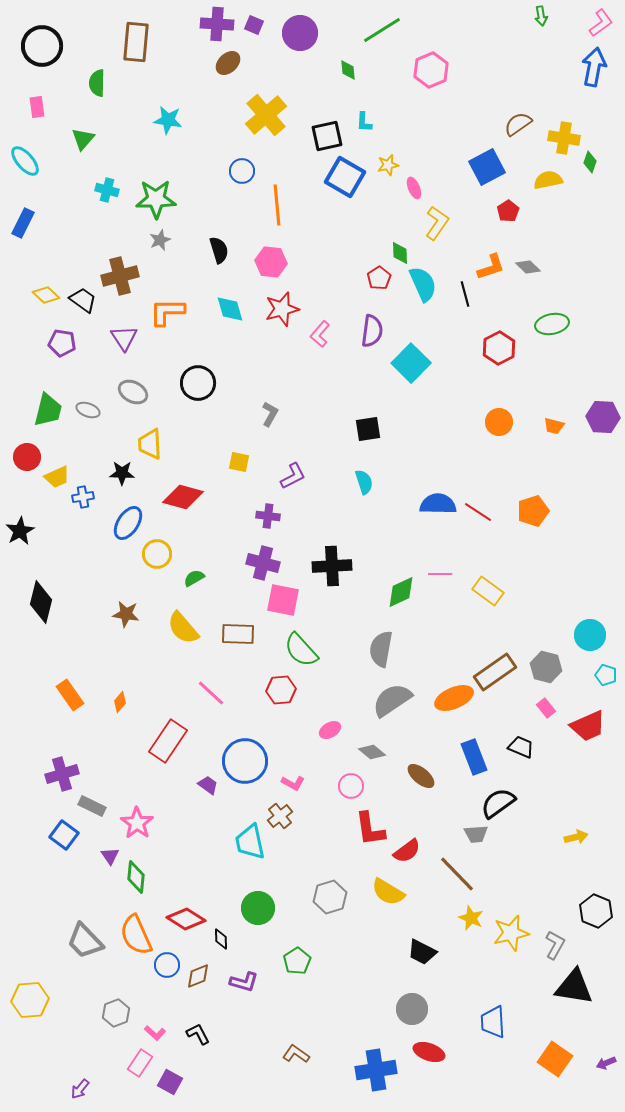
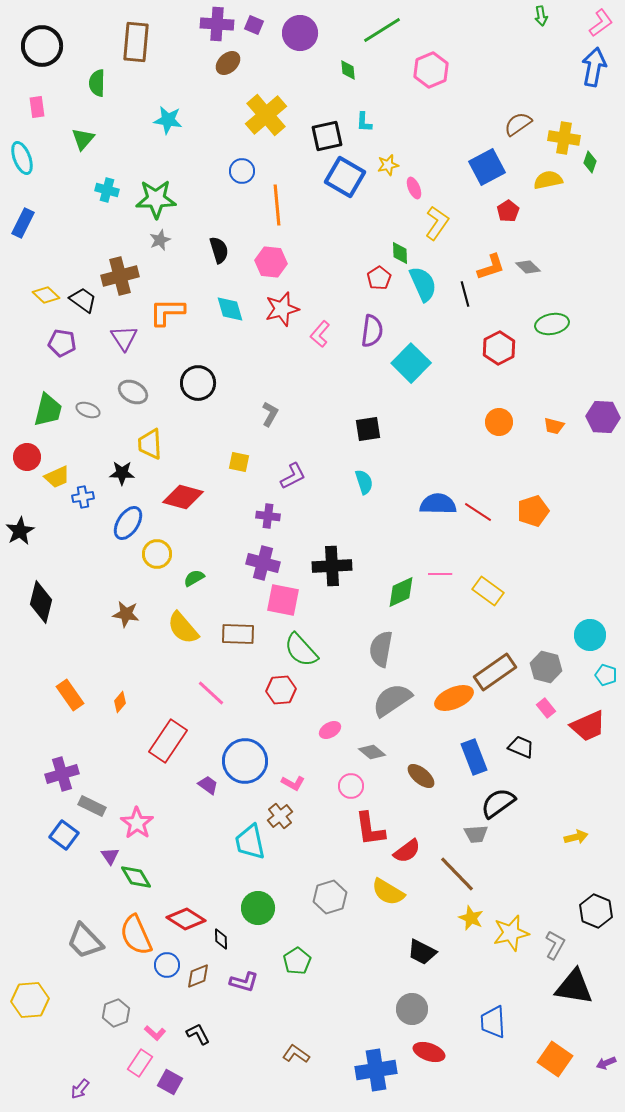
cyan ellipse at (25, 161): moved 3 px left, 3 px up; rotated 20 degrees clockwise
green diamond at (136, 877): rotated 36 degrees counterclockwise
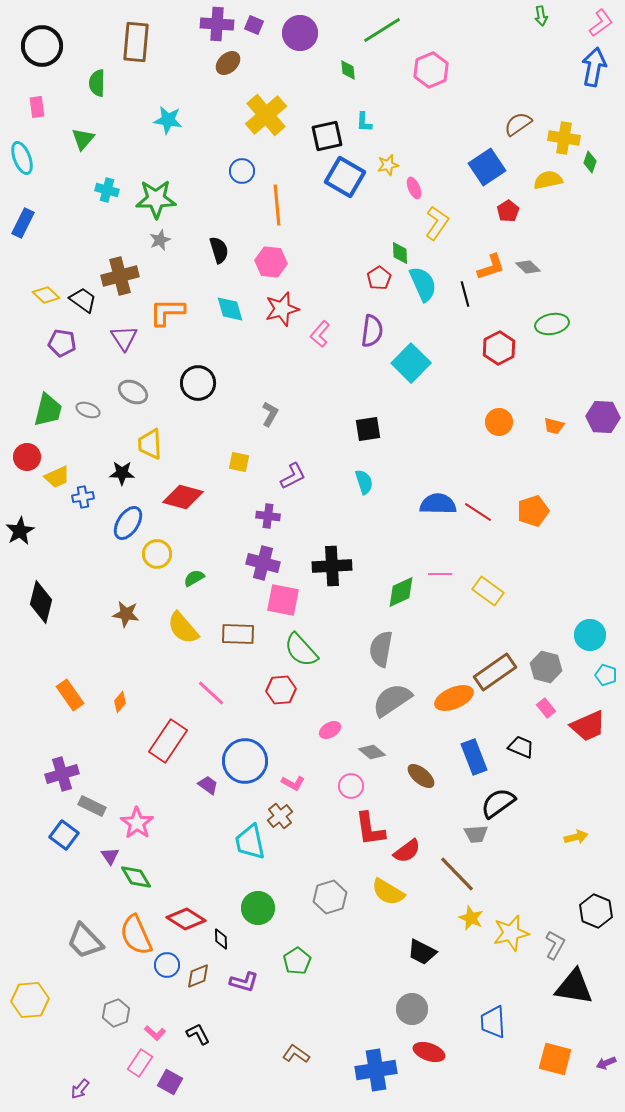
blue square at (487, 167): rotated 6 degrees counterclockwise
orange square at (555, 1059): rotated 20 degrees counterclockwise
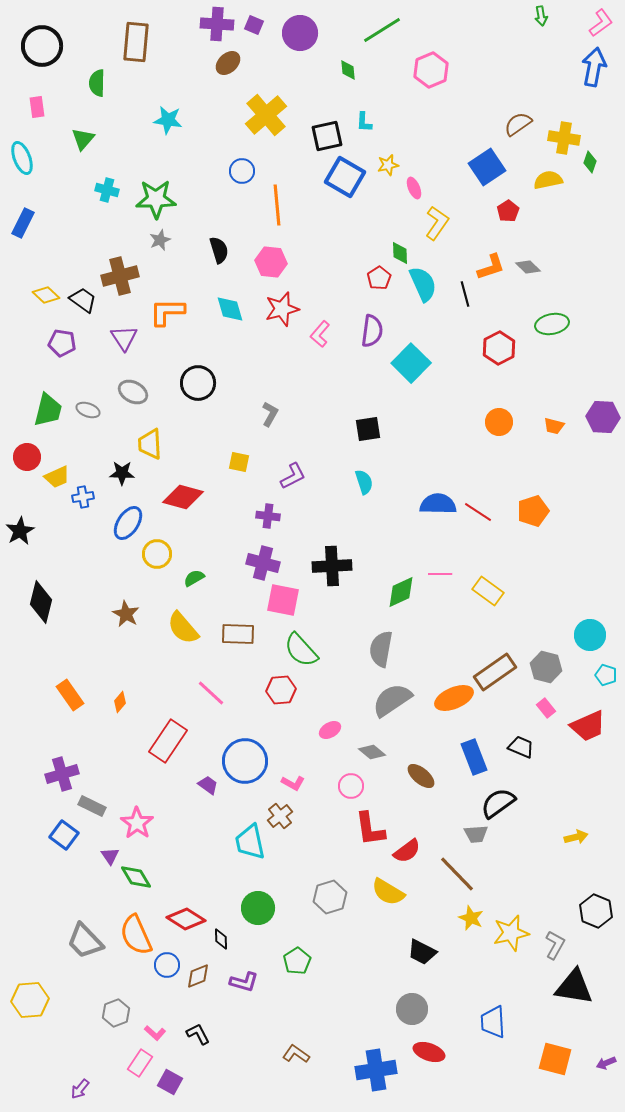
brown star at (126, 614): rotated 20 degrees clockwise
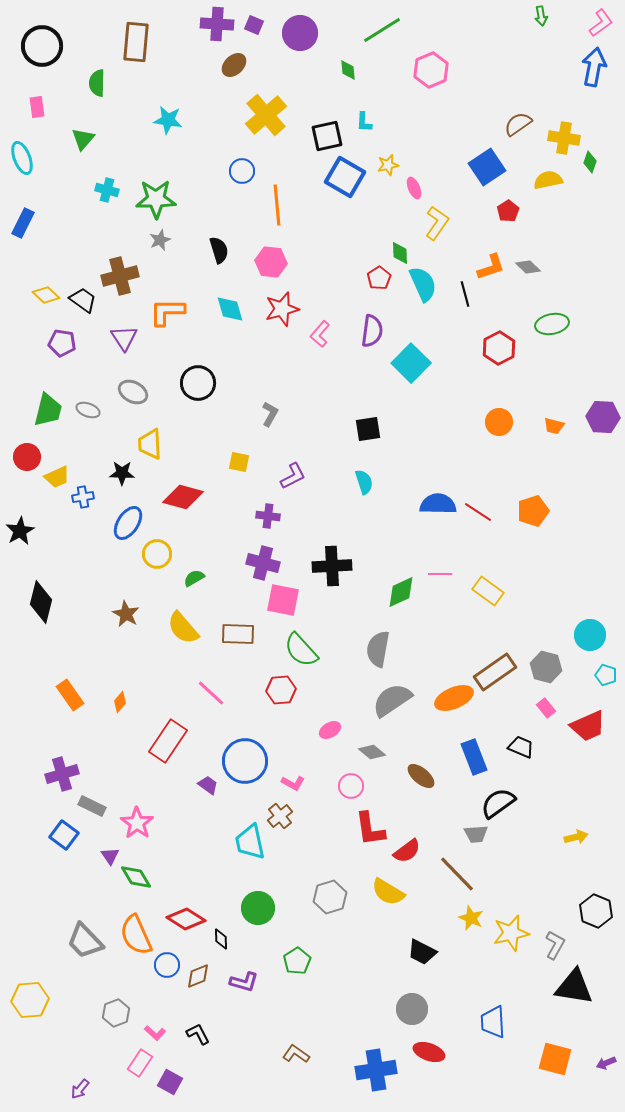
brown ellipse at (228, 63): moved 6 px right, 2 px down
gray semicircle at (381, 649): moved 3 px left
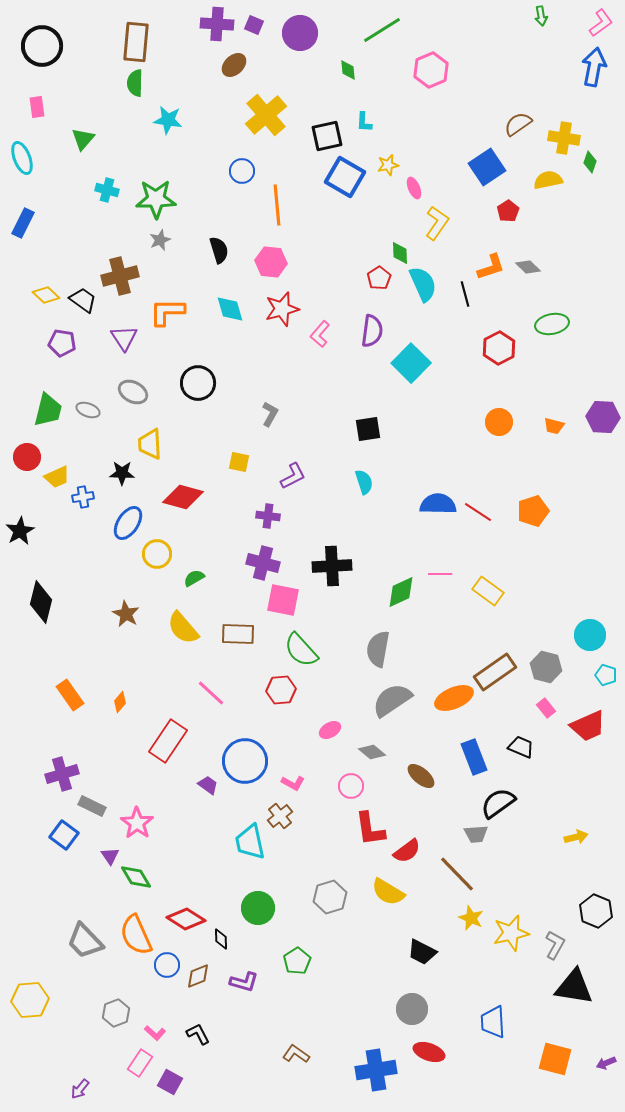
green semicircle at (97, 83): moved 38 px right
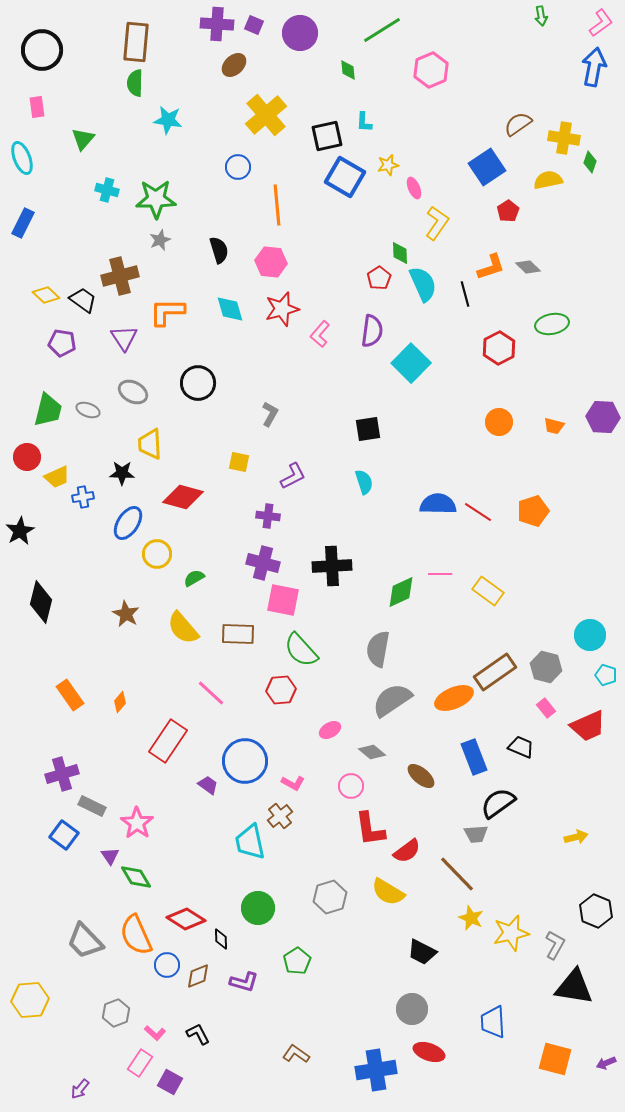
black circle at (42, 46): moved 4 px down
blue circle at (242, 171): moved 4 px left, 4 px up
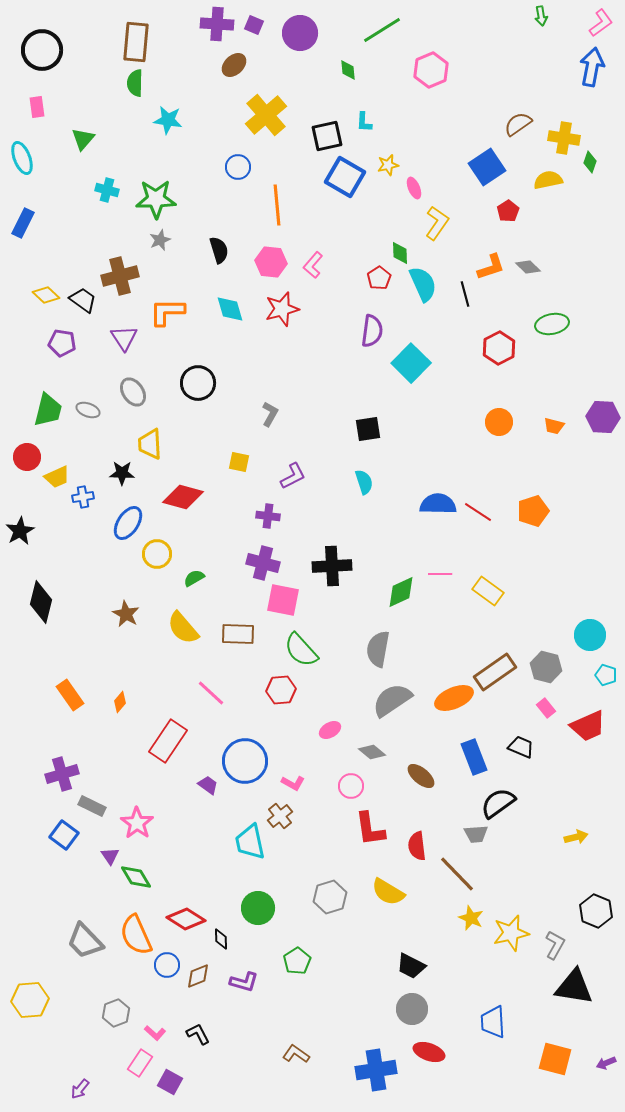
blue arrow at (594, 67): moved 2 px left
pink L-shape at (320, 334): moved 7 px left, 69 px up
gray ellipse at (133, 392): rotated 28 degrees clockwise
red semicircle at (407, 851): moved 10 px right, 5 px up; rotated 120 degrees clockwise
black trapezoid at (422, 952): moved 11 px left, 14 px down
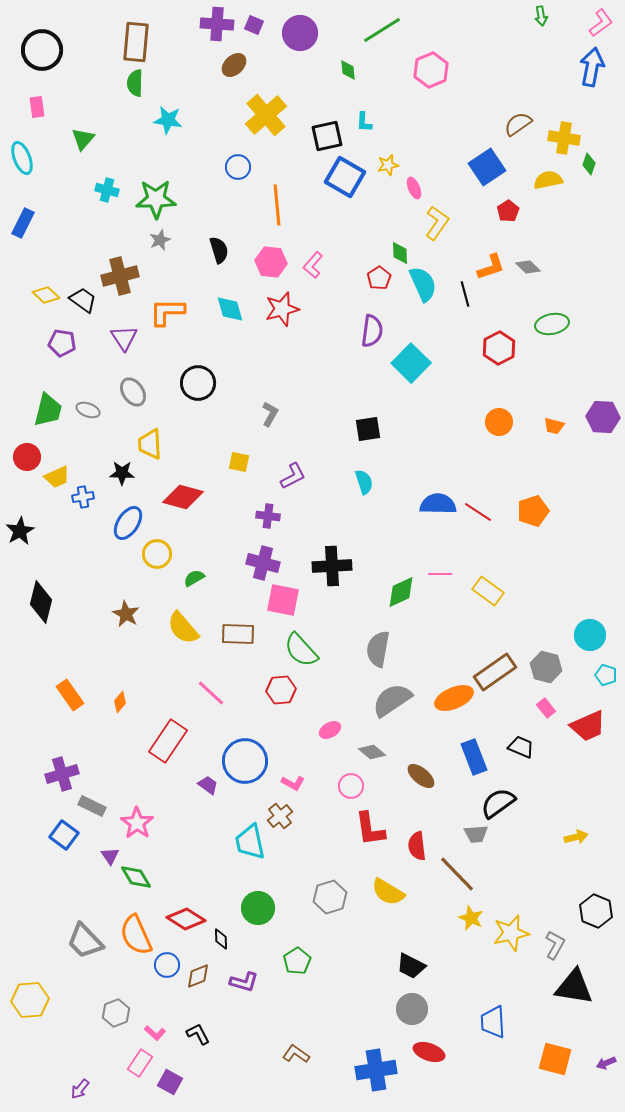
green diamond at (590, 162): moved 1 px left, 2 px down
